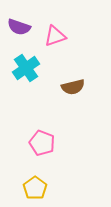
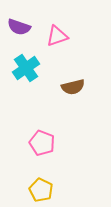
pink triangle: moved 2 px right
yellow pentagon: moved 6 px right, 2 px down; rotated 10 degrees counterclockwise
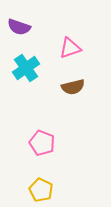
pink triangle: moved 13 px right, 12 px down
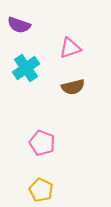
purple semicircle: moved 2 px up
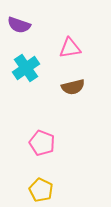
pink triangle: rotated 10 degrees clockwise
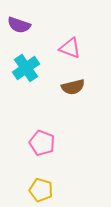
pink triangle: rotated 30 degrees clockwise
yellow pentagon: rotated 10 degrees counterclockwise
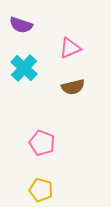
purple semicircle: moved 2 px right
pink triangle: rotated 45 degrees counterclockwise
cyan cross: moved 2 px left; rotated 12 degrees counterclockwise
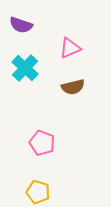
cyan cross: moved 1 px right
yellow pentagon: moved 3 px left, 2 px down
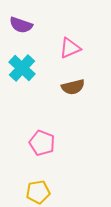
cyan cross: moved 3 px left
yellow pentagon: rotated 25 degrees counterclockwise
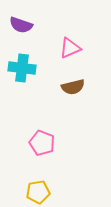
cyan cross: rotated 36 degrees counterclockwise
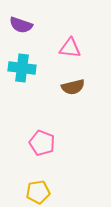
pink triangle: rotated 30 degrees clockwise
